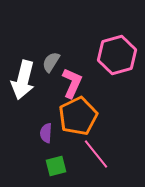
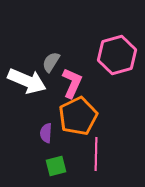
white arrow: moved 4 px right, 1 px down; rotated 81 degrees counterclockwise
pink line: rotated 40 degrees clockwise
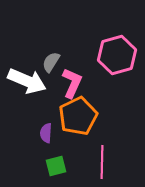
pink line: moved 6 px right, 8 px down
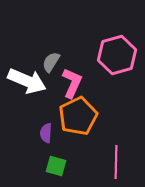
pink line: moved 14 px right
green square: rotated 30 degrees clockwise
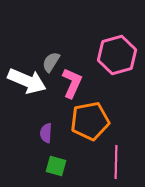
orange pentagon: moved 12 px right, 5 px down; rotated 15 degrees clockwise
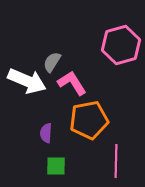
pink hexagon: moved 4 px right, 10 px up
gray semicircle: moved 1 px right
pink L-shape: rotated 56 degrees counterclockwise
orange pentagon: moved 1 px left, 1 px up
pink line: moved 1 px up
green square: rotated 15 degrees counterclockwise
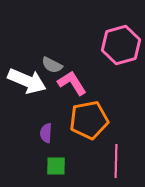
gray semicircle: moved 3 px down; rotated 95 degrees counterclockwise
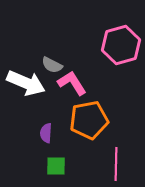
white arrow: moved 1 px left, 2 px down
pink line: moved 3 px down
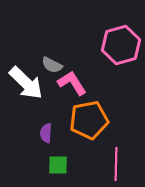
white arrow: rotated 21 degrees clockwise
green square: moved 2 px right, 1 px up
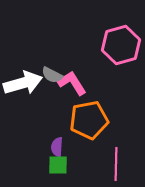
gray semicircle: moved 10 px down
white arrow: moved 3 px left; rotated 60 degrees counterclockwise
purple semicircle: moved 11 px right, 14 px down
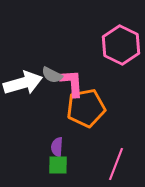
pink hexagon: rotated 18 degrees counterclockwise
pink L-shape: rotated 28 degrees clockwise
orange pentagon: moved 3 px left, 12 px up
pink line: rotated 20 degrees clockwise
